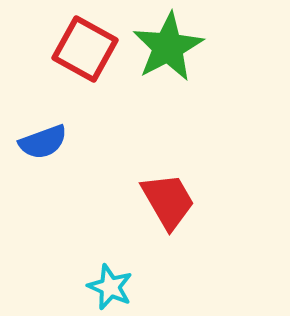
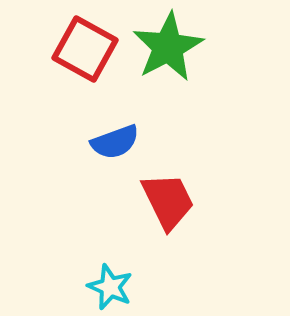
blue semicircle: moved 72 px right
red trapezoid: rotated 4 degrees clockwise
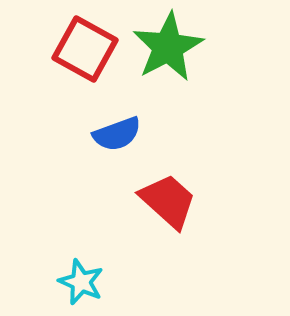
blue semicircle: moved 2 px right, 8 px up
red trapezoid: rotated 22 degrees counterclockwise
cyan star: moved 29 px left, 5 px up
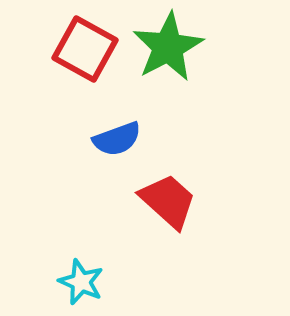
blue semicircle: moved 5 px down
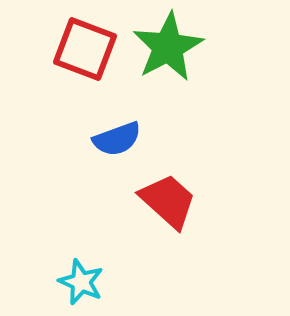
red square: rotated 8 degrees counterclockwise
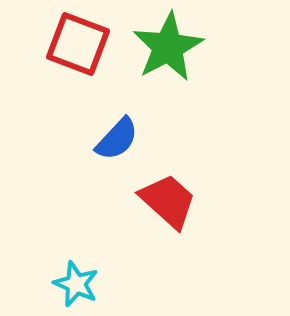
red square: moved 7 px left, 5 px up
blue semicircle: rotated 27 degrees counterclockwise
cyan star: moved 5 px left, 2 px down
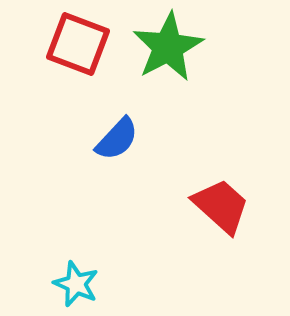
red trapezoid: moved 53 px right, 5 px down
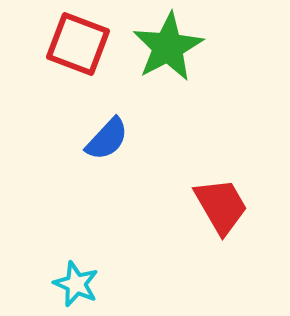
blue semicircle: moved 10 px left
red trapezoid: rotated 18 degrees clockwise
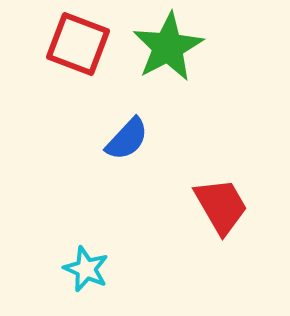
blue semicircle: moved 20 px right
cyan star: moved 10 px right, 15 px up
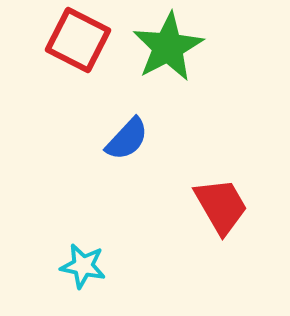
red square: moved 4 px up; rotated 6 degrees clockwise
cyan star: moved 3 px left, 3 px up; rotated 12 degrees counterclockwise
